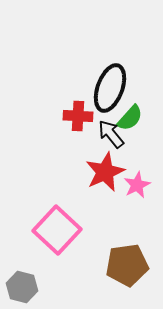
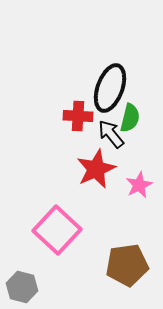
green semicircle: rotated 28 degrees counterclockwise
red star: moved 9 px left, 3 px up
pink star: moved 2 px right
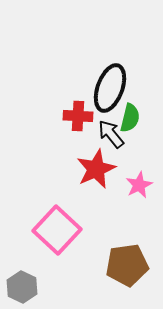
gray hexagon: rotated 12 degrees clockwise
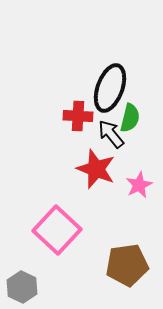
red star: rotated 27 degrees counterclockwise
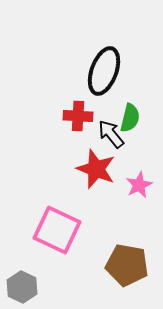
black ellipse: moved 6 px left, 17 px up
pink square: rotated 18 degrees counterclockwise
brown pentagon: rotated 18 degrees clockwise
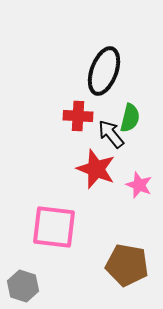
pink star: rotated 24 degrees counterclockwise
pink square: moved 3 px left, 3 px up; rotated 18 degrees counterclockwise
gray hexagon: moved 1 px right, 1 px up; rotated 8 degrees counterclockwise
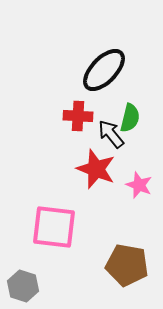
black ellipse: moved 1 px up; rotated 24 degrees clockwise
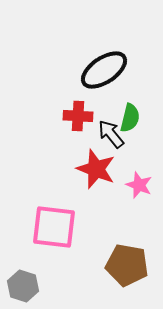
black ellipse: rotated 12 degrees clockwise
